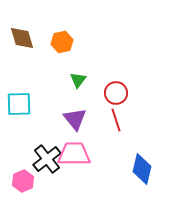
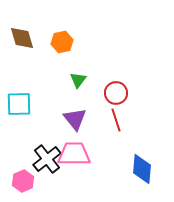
blue diamond: rotated 8 degrees counterclockwise
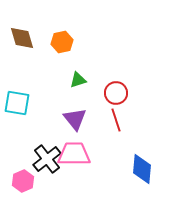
green triangle: rotated 36 degrees clockwise
cyan square: moved 2 px left, 1 px up; rotated 12 degrees clockwise
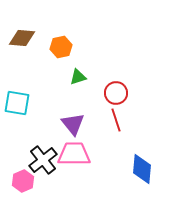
brown diamond: rotated 68 degrees counterclockwise
orange hexagon: moved 1 px left, 5 px down
green triangle: moved 3 px up
purple triangle: moved 2 px left, 5 px down
black cross: moved 4 px left, 1 px down
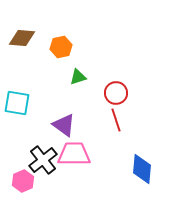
purple triangle: moved 9 px left, 1 px down; rotated 15 degrees counterclockwise
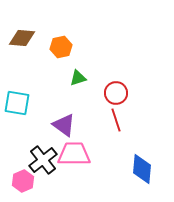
green triangle: moved 1 px down
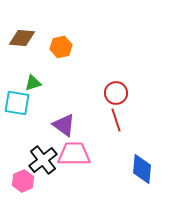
green triangle: moved 45 px left, 5 px down
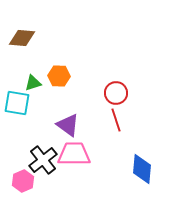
orange hexagon: moved 2 px left, 29 px down; rotated 15 degrees clockwise
purple triangle: moved 4 px right
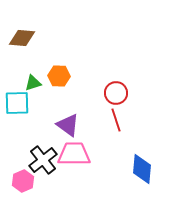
cyan square: rotated 12 degrees counterclockwise
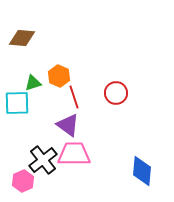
orange hexagon: rotated 20 degrees clockwise
red line: moved 42 px left, 23 px up
blue diamond: moved 2 px down
